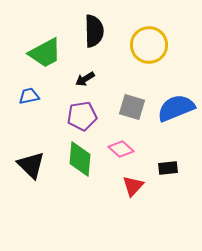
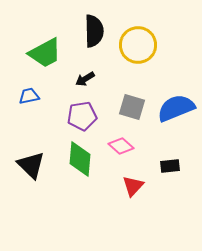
yellow circle: moved 11 px left
pink diamond: moved 3 px up
black rectangle: moved 2 px right, 2 px up
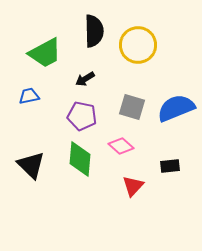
purple pentagon: rotated 20 degrees clockwise
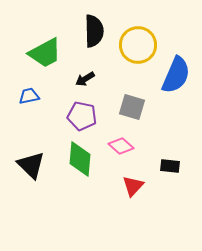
blue semicircle: moved 33 px up; rotated 135 degrees clockwise
black rectangle: rotated 12 degrees clockwise
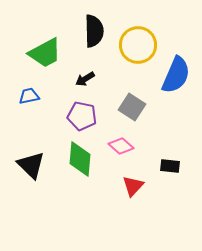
gray square: rotated 16 degrees clockwise
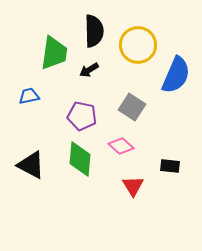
green trapezoid: moved 9 px right; rotated 54 degrees counterclockwise
black arrow: moved 4 px right, 9 px up
black triangle: rotated 16 degrees counterclockwise
red triangle: rotated 15 degrees counterclockwise
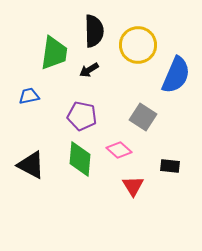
gray square: moved 11 px right, 10 px down
pink diamond: moved 2 px left, 4 px down
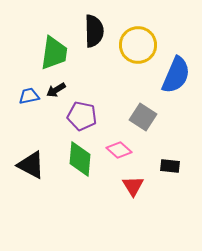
black arrow: moved 33 px left, 20 px down
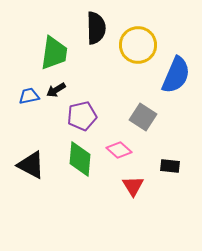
black semicircle: moved 2 px right, 3 px up
purple pentagon: rotated 24 degrees counterclockwise
